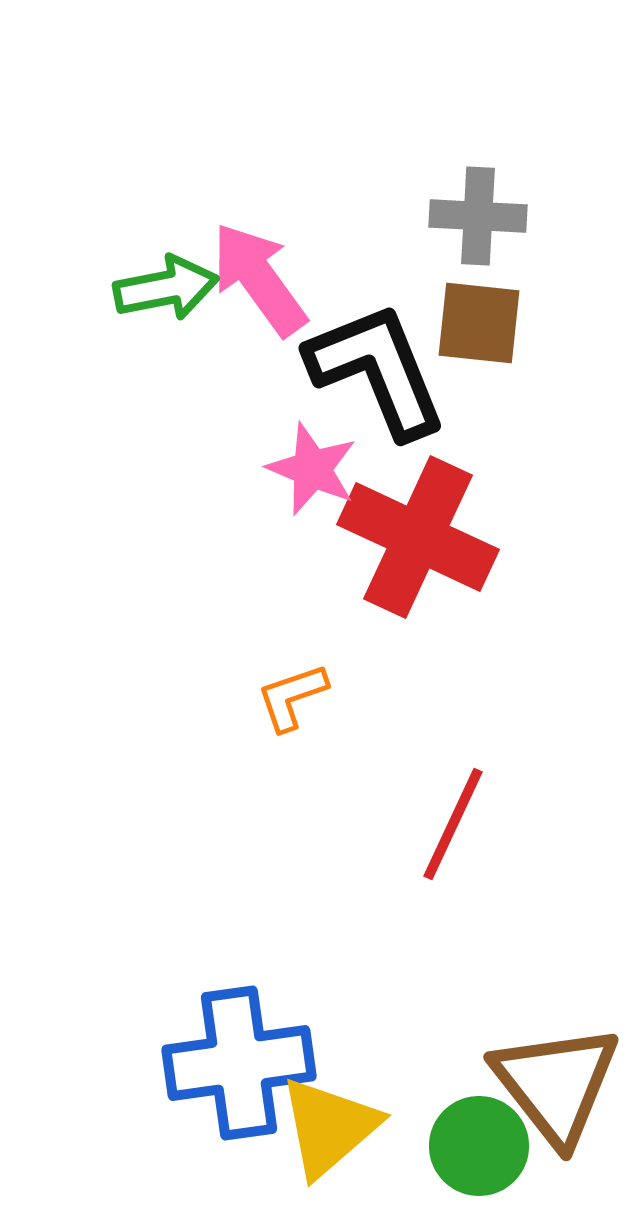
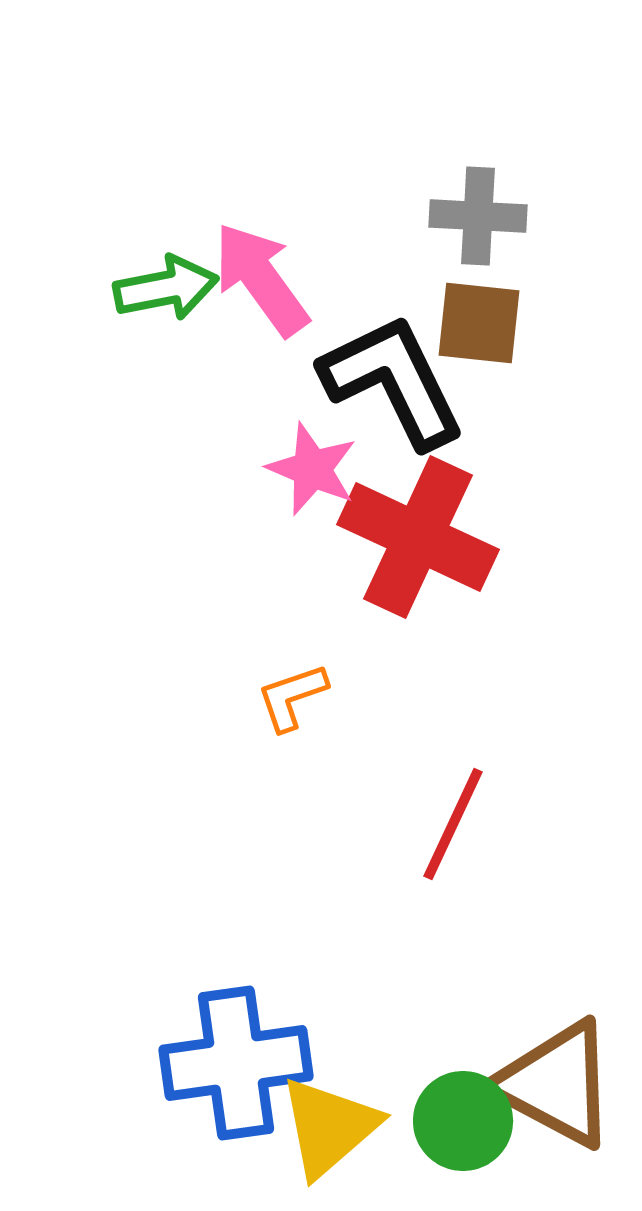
pink arrow: moved 2 px right
black L-shape: moved 16 px right, 11 px down; rotated 4 degrees counterclockwise
blue cross: moved 3 px left
brown triangle: rotated 24 degrees counterclockwise
green circle: moved 16 px left, 25 px up
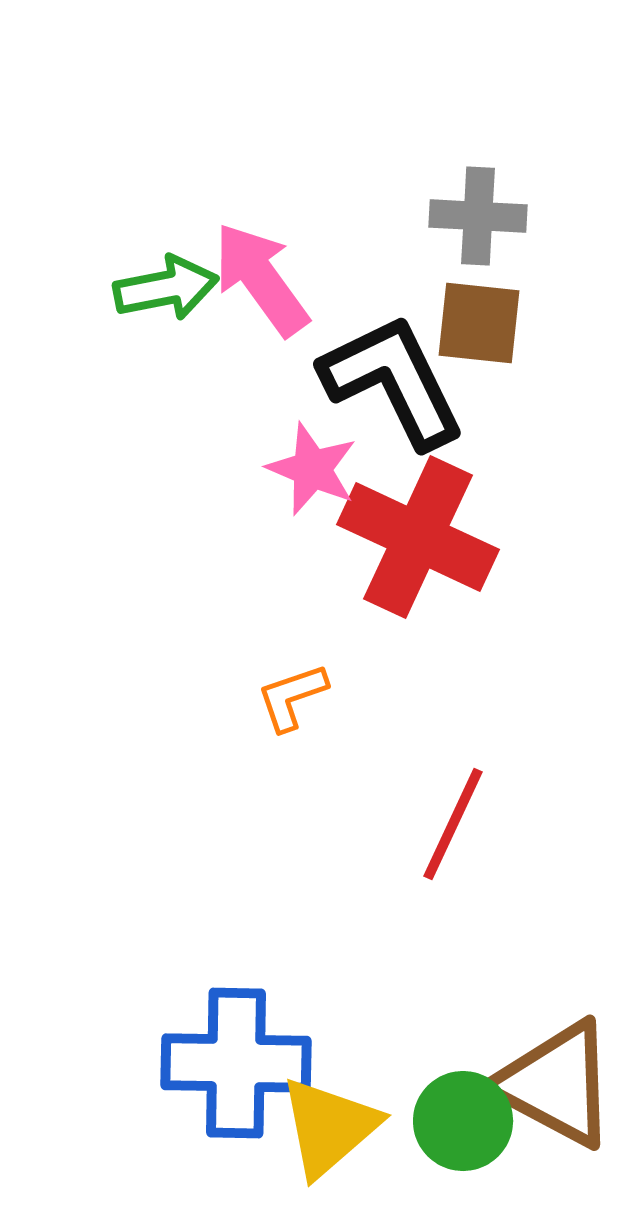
blue cross: rotated 9 degrees clockwise
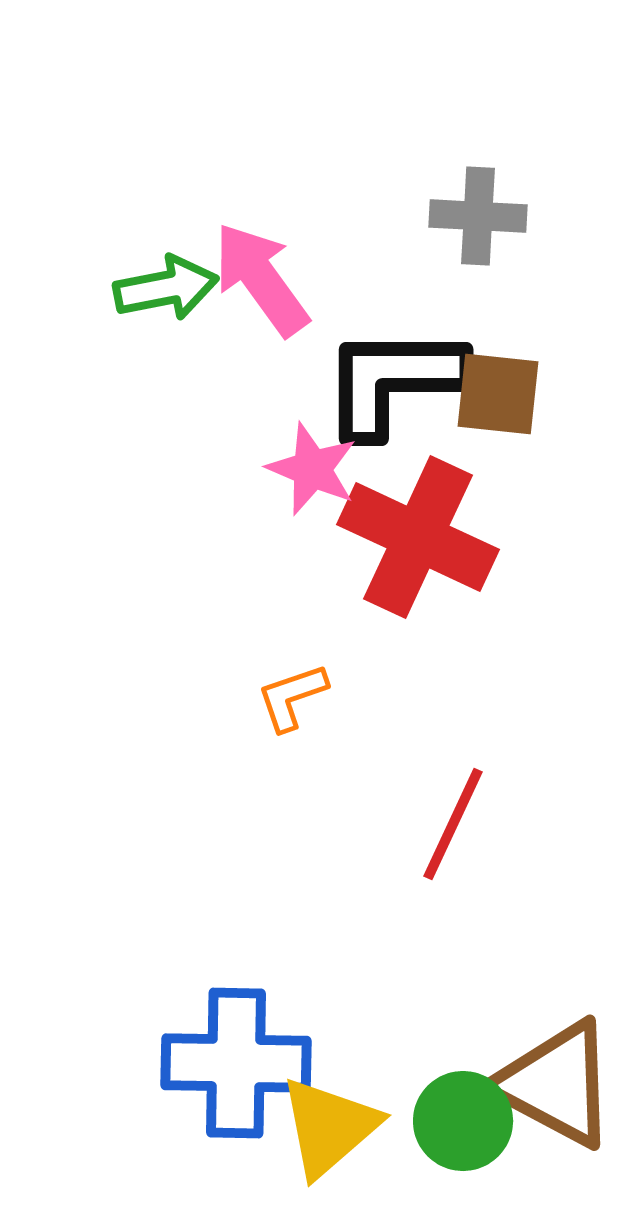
brown square: moved 19 px right, 71 px down
black L-shape: rotated 64 degrees counterclockwise
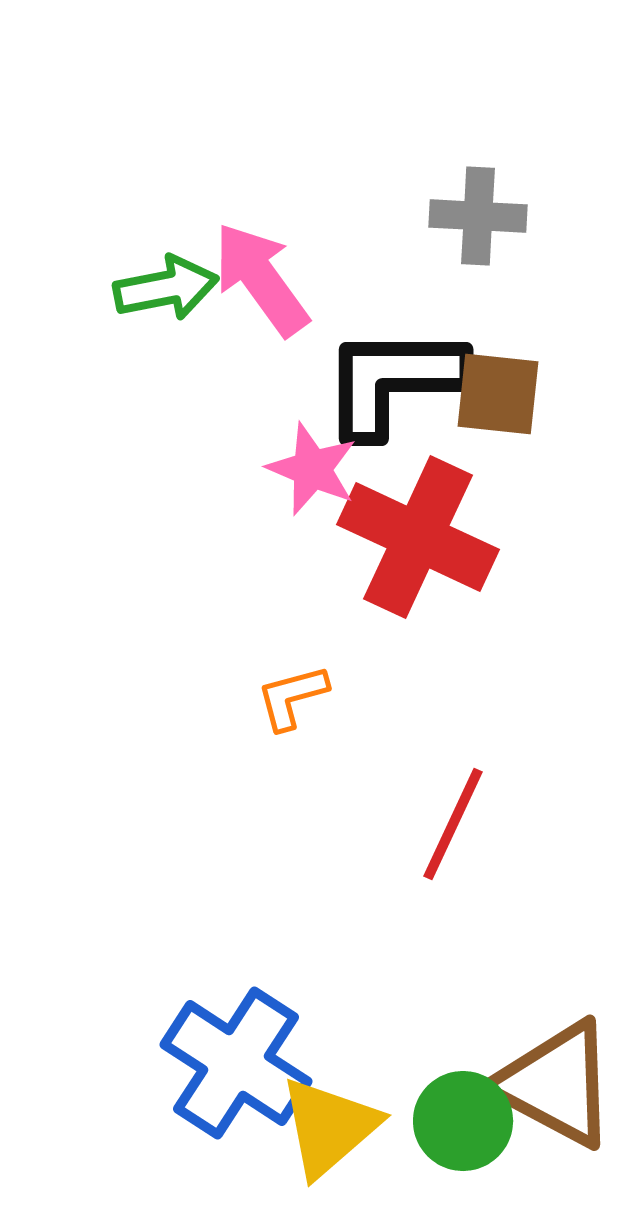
orange L-shape: rotated 4 degrees clockwise
blue cross: rotated 32 degrees clockwise
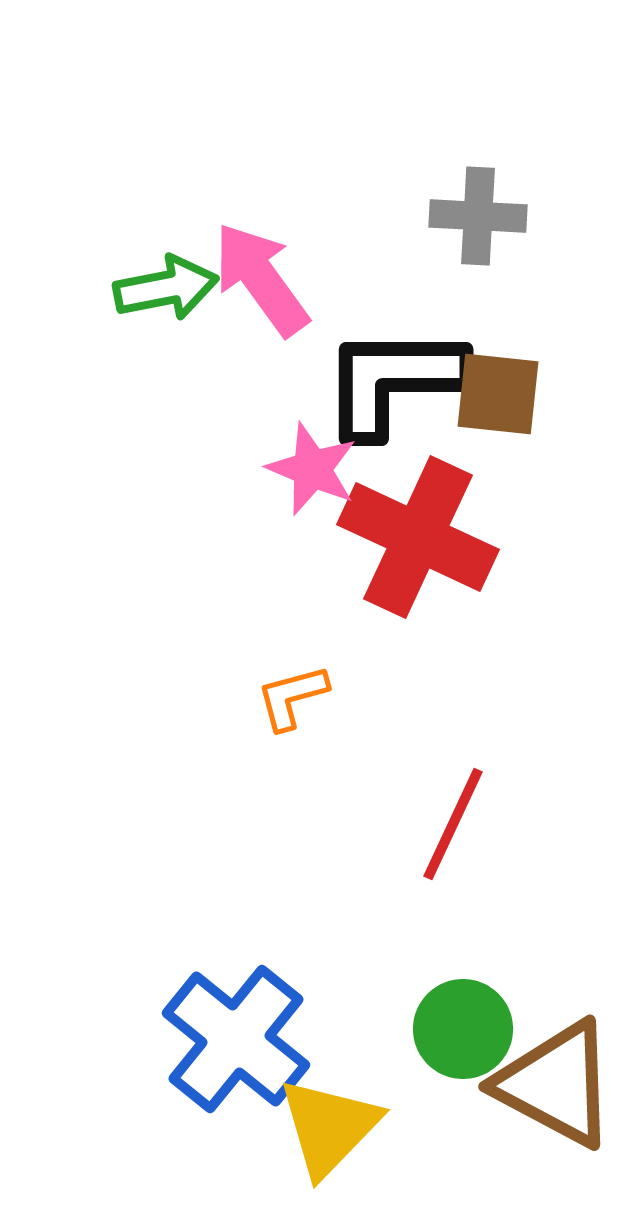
blue cross: moved 24 px up; rotated 6 degrees clockwise
green circle: moved 92 px up
yellow triangle: rotated 5 degrees counterclockwise
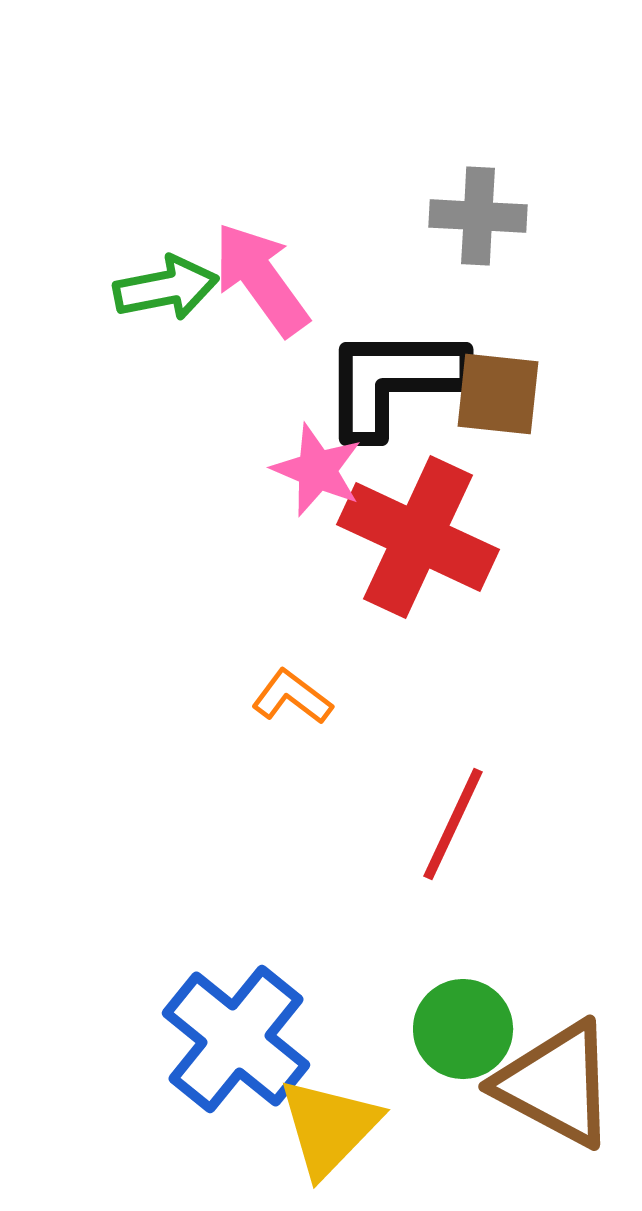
pink star: moved 5 px right, 1 px down
orange L-shape: rotated 52 degrees clockwise
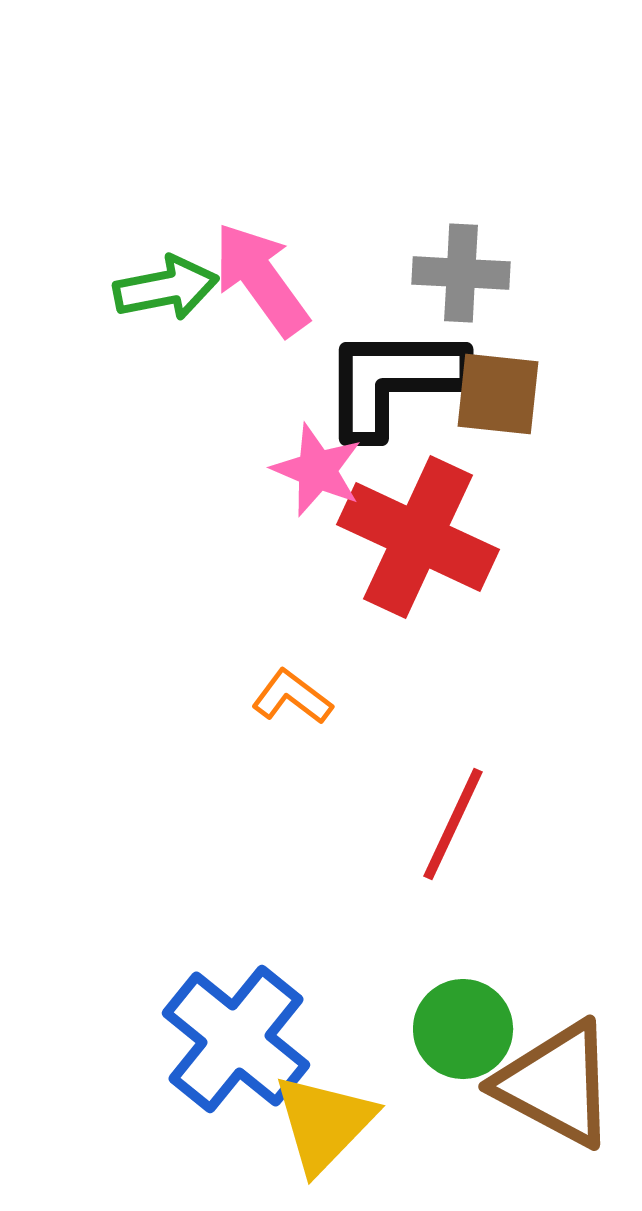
gray cross: moved 17 px left, 57 px down
yellow triangle: moved 5 px left, 4 px up
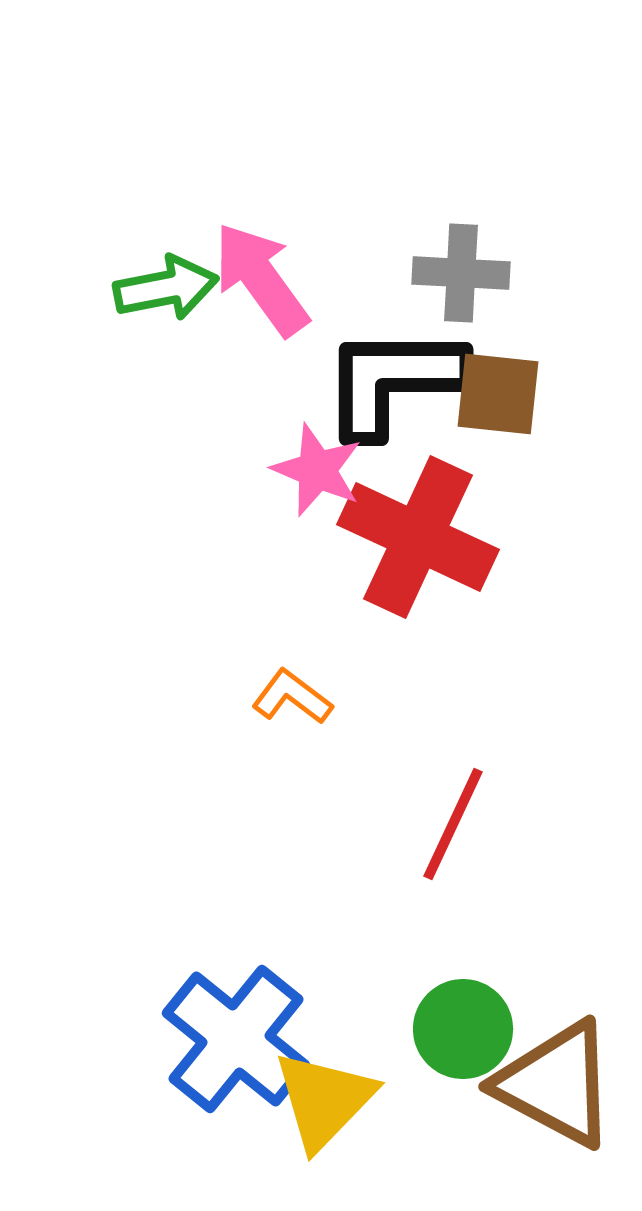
yellow triangle: moved 23 px up
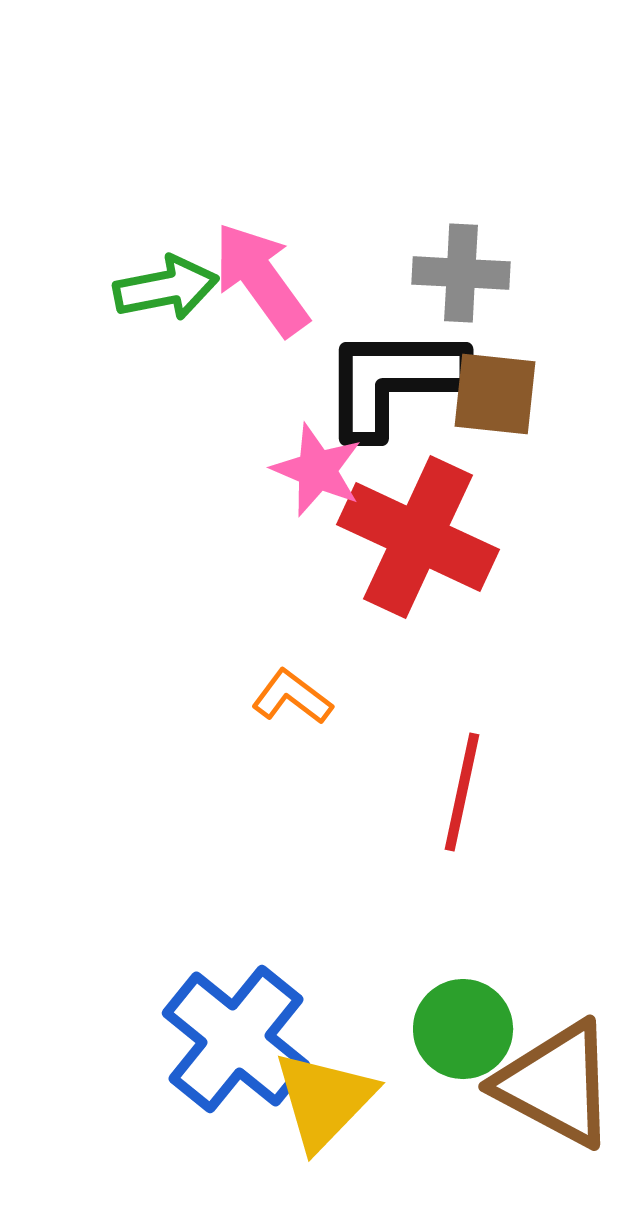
brown square: moved 3 px left
red line: moved 9 px right, 32 px up; rotated 13 degrees counterclockwise
